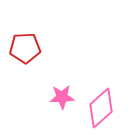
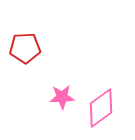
pink diamond: rotated 6 degrees clockwise
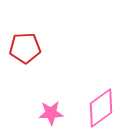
pink star: moved 11 px left, 16 px down
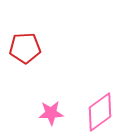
pink diamond: moved 1 px left, 4 px down
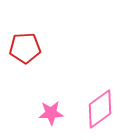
pink diamond: moved 3 px up
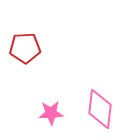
pink diamond: rotated 48 degrees counterclockwise
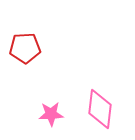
pink star: moved 1 px down
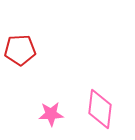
red pentagon: moved 5 px left, 2 px down
